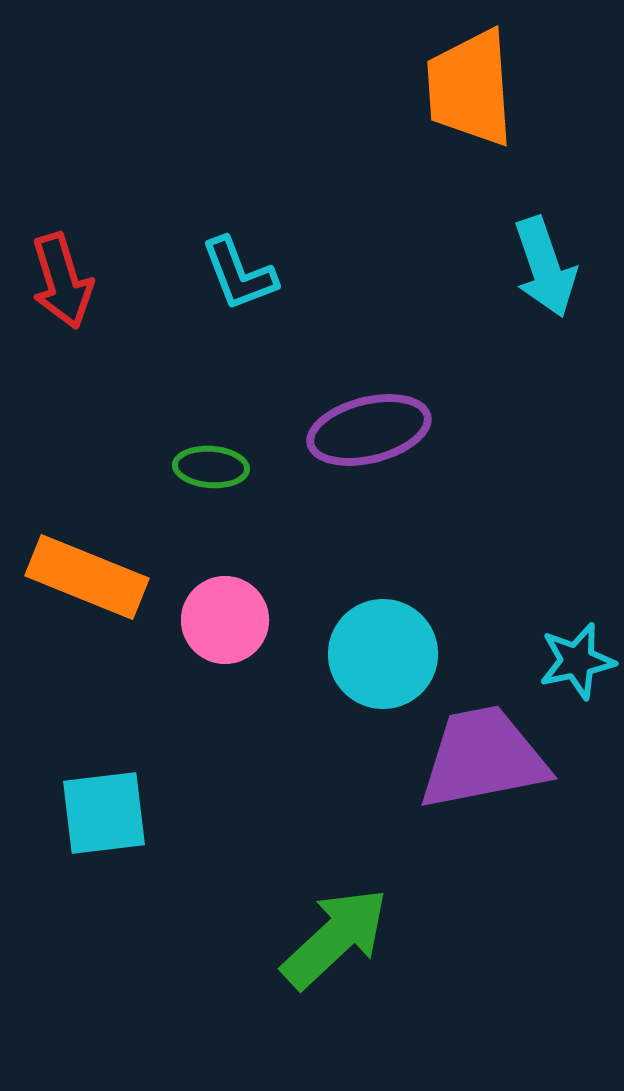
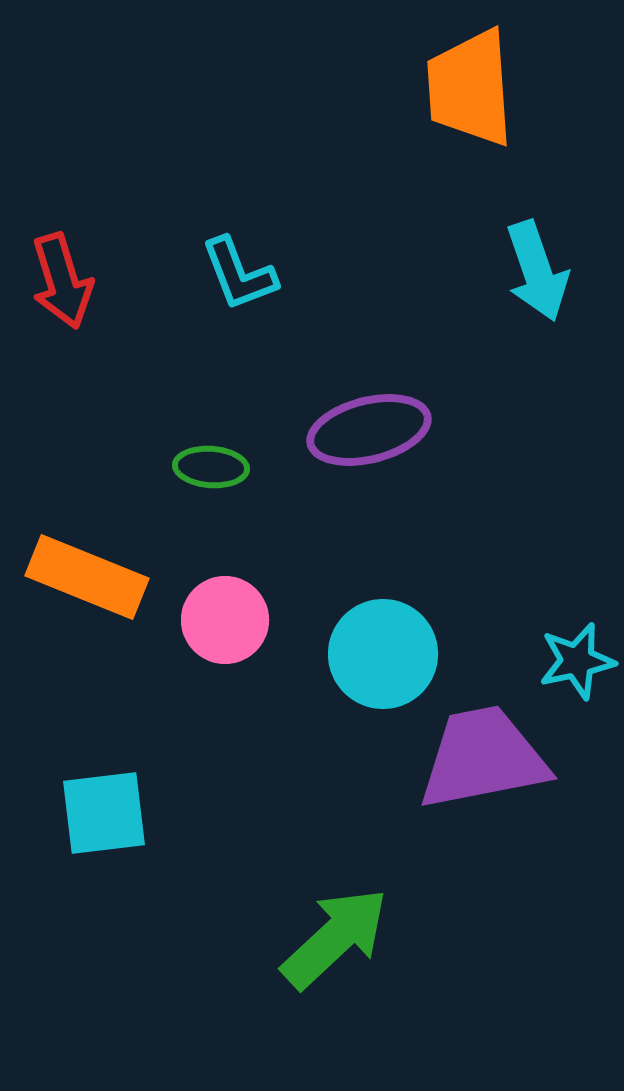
cyan arrow: moved 8 px left, 4 px down
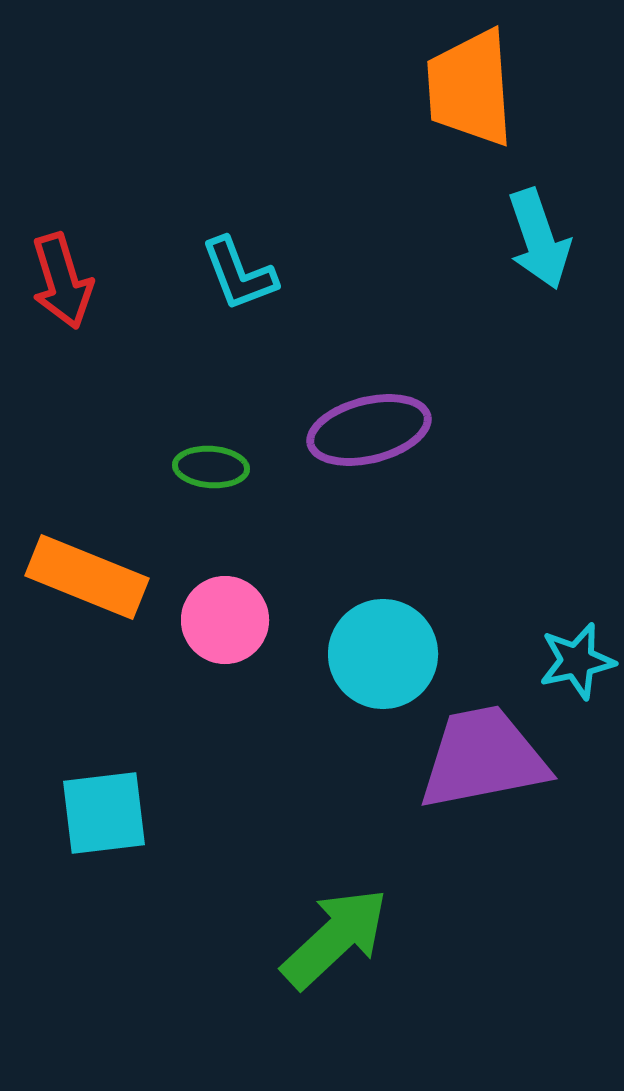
cyan arrow: moved 2 px right, 32 px up
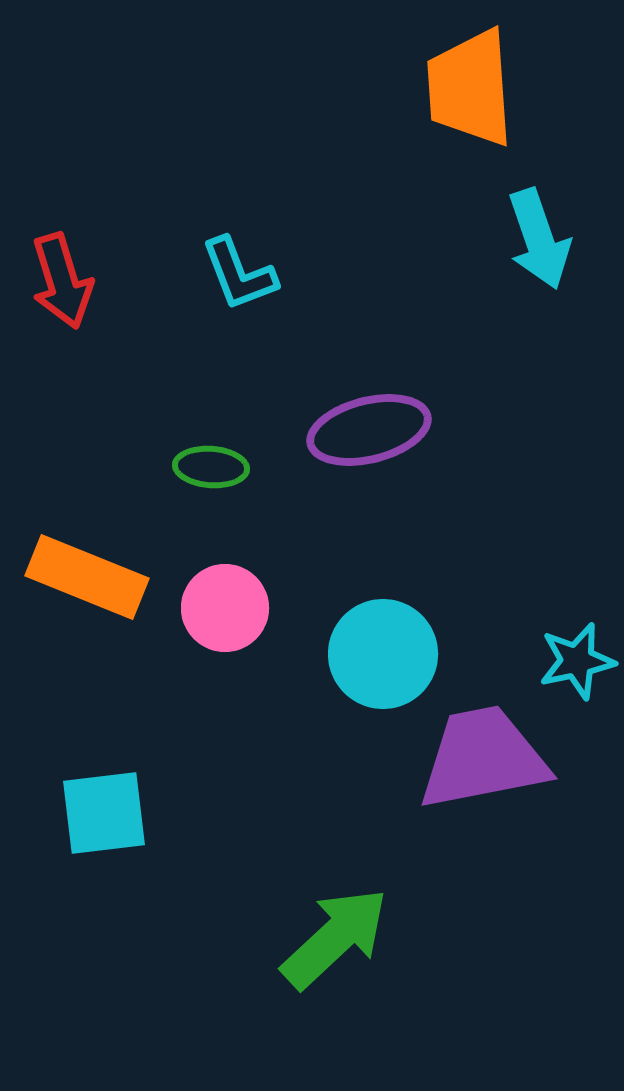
pink circle: moved 12 px up
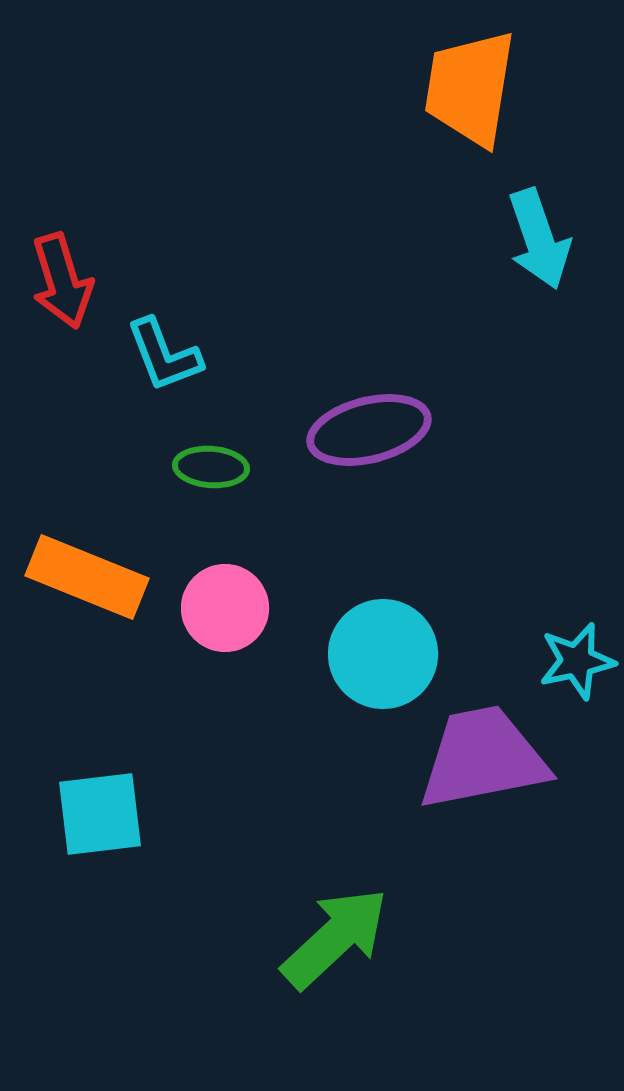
orange trapezoid: rotated 13 degrees clockwise
cyan L-shape: moved 75 px left, 81 px down
cyan square: moved 4 px left, 1 px down
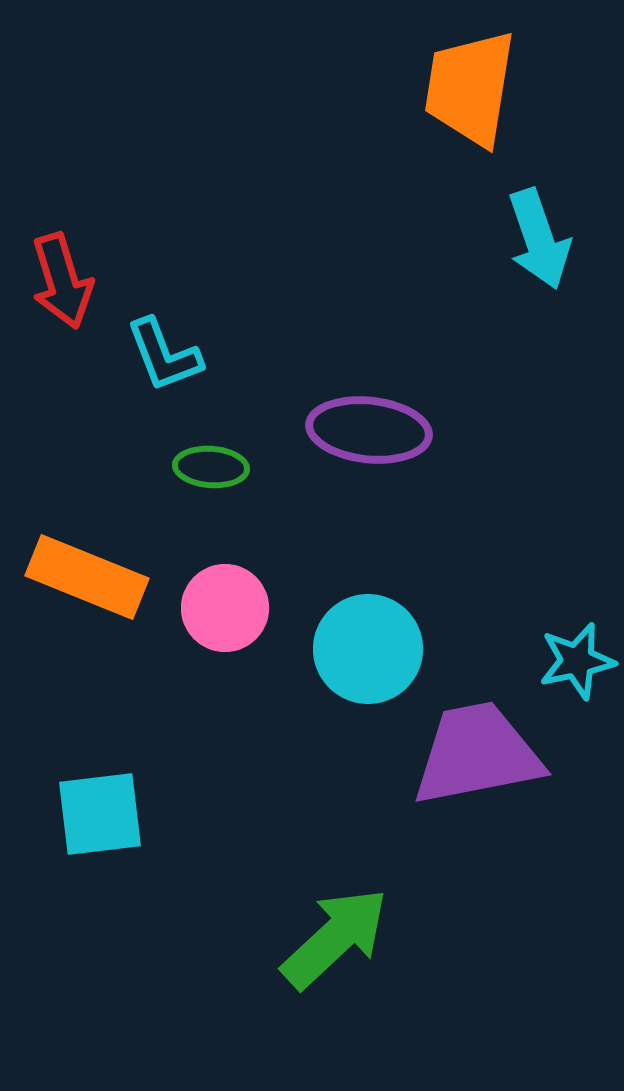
purple ellipse: rotated 20 degrees clockwise
cyan circle: moved 15 px left, 5 px up
purple trapezoid: moved 6 px left, 4 px up
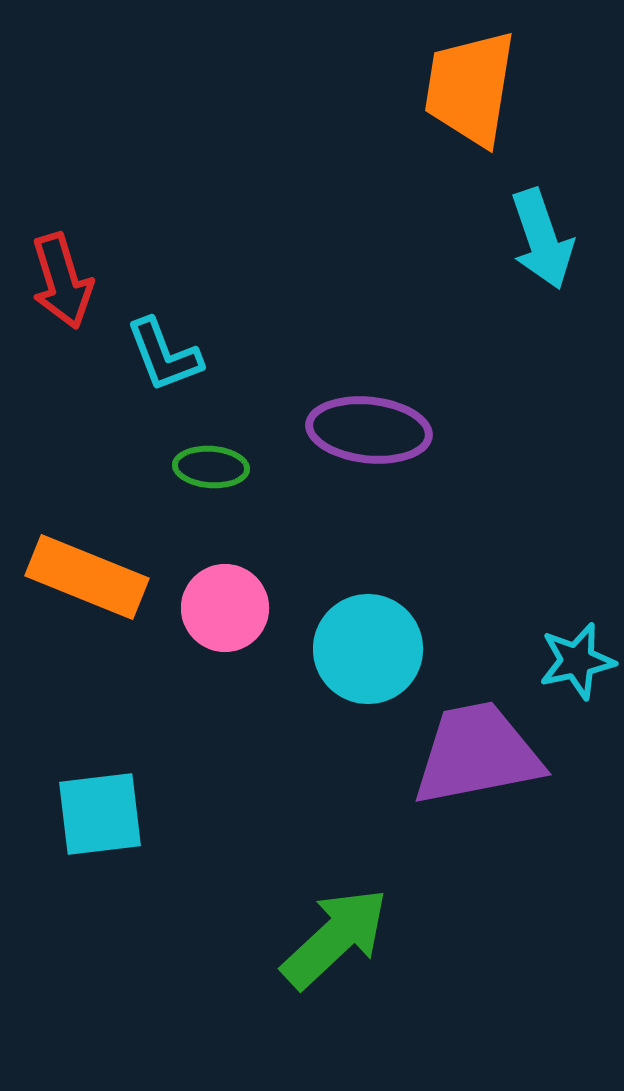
cyan arrow: moved 3 px right
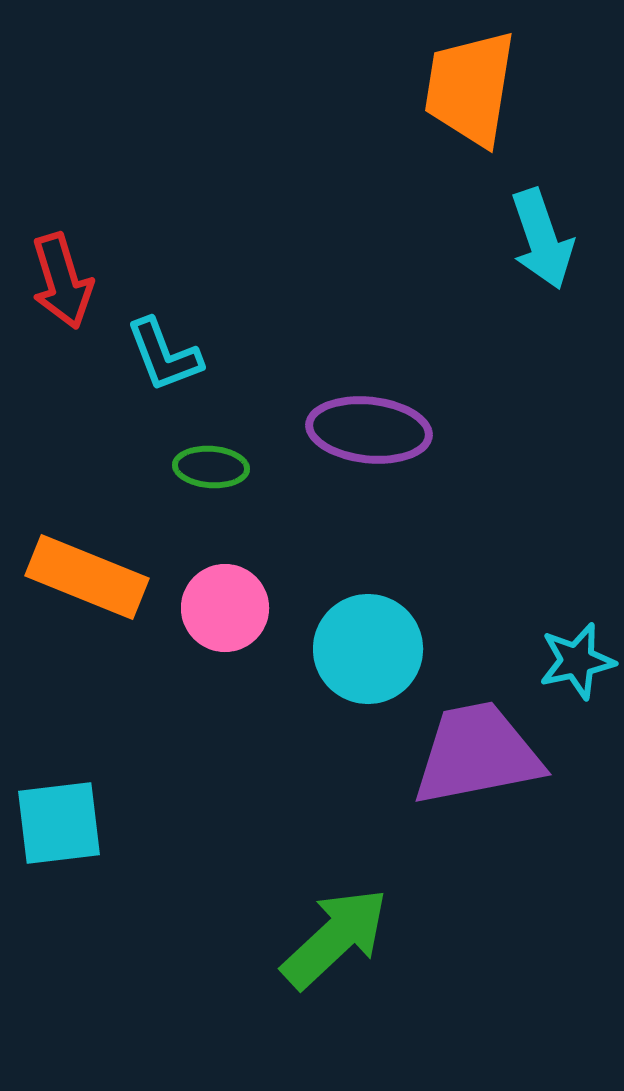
cyan square: moved 41 px left, 9 px down
